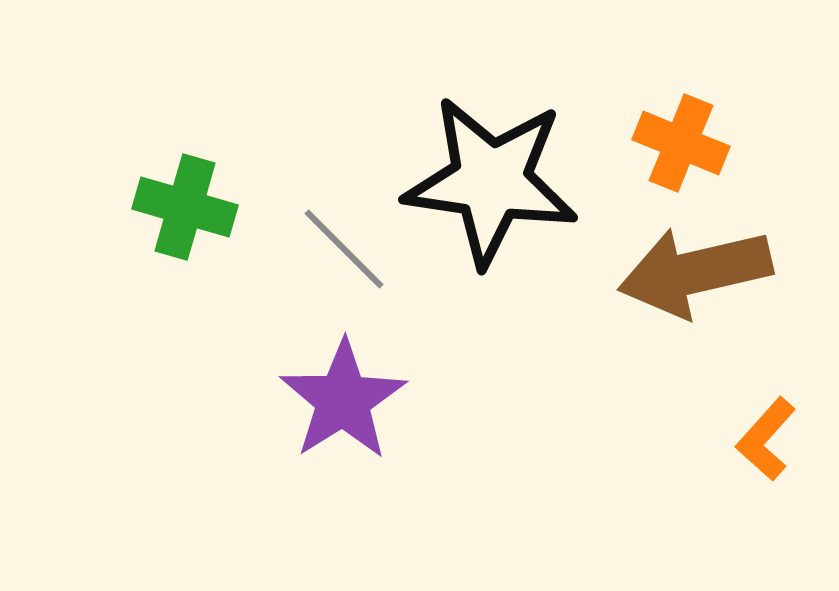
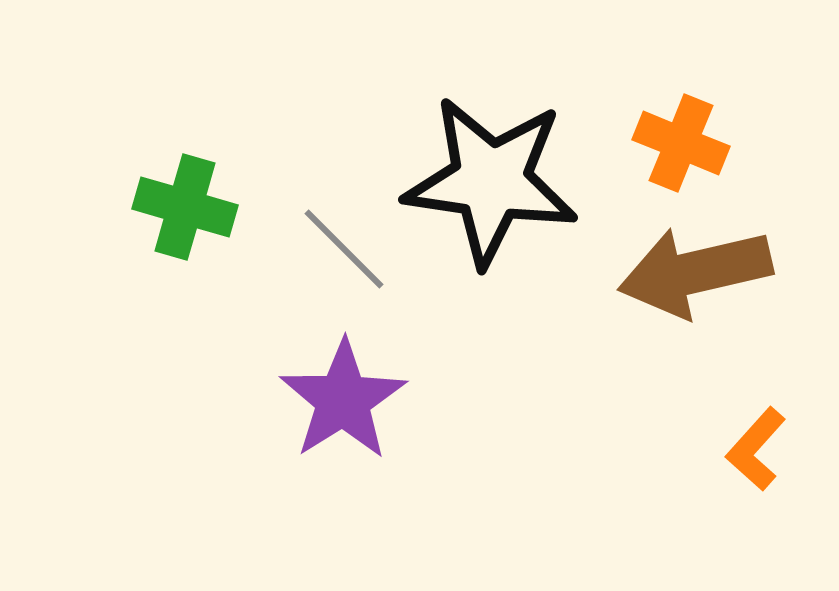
orange L-shape: moved 10 px left, 10 px down
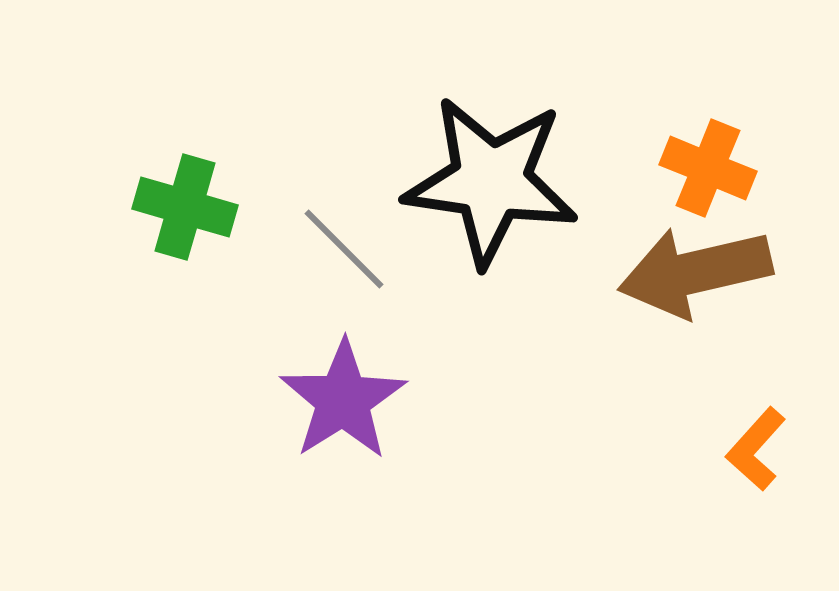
orange cross: moved 27 px right, 25 px down
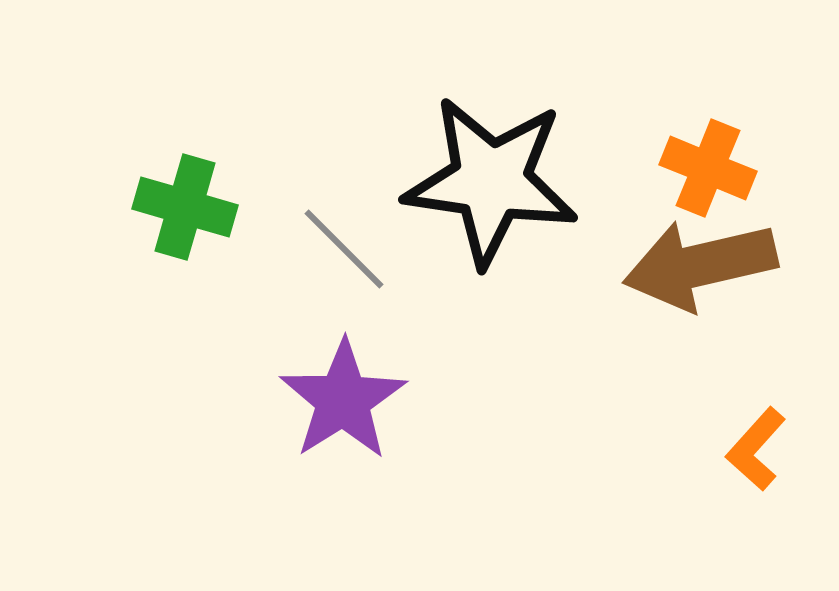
brown arrow: moved 5 px right, 7 px up
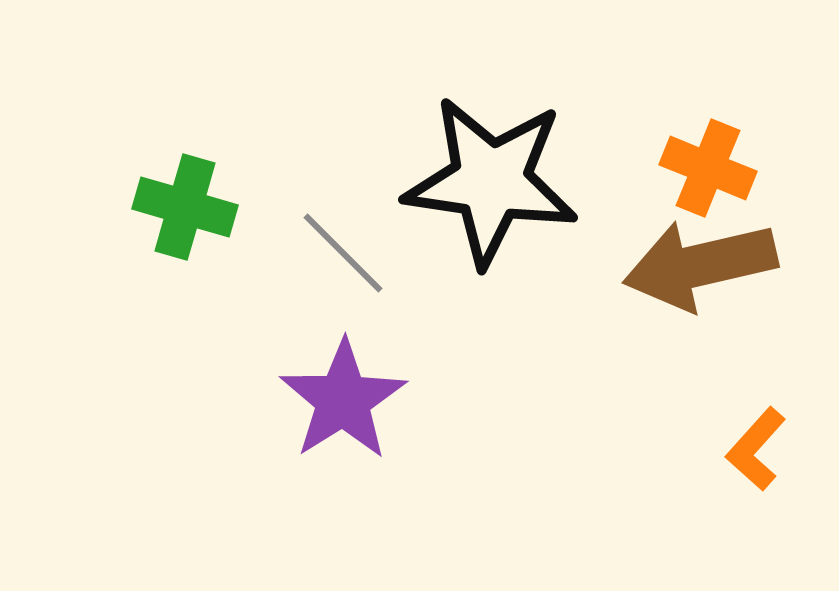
gray line: moved 1 px left, 4 px down
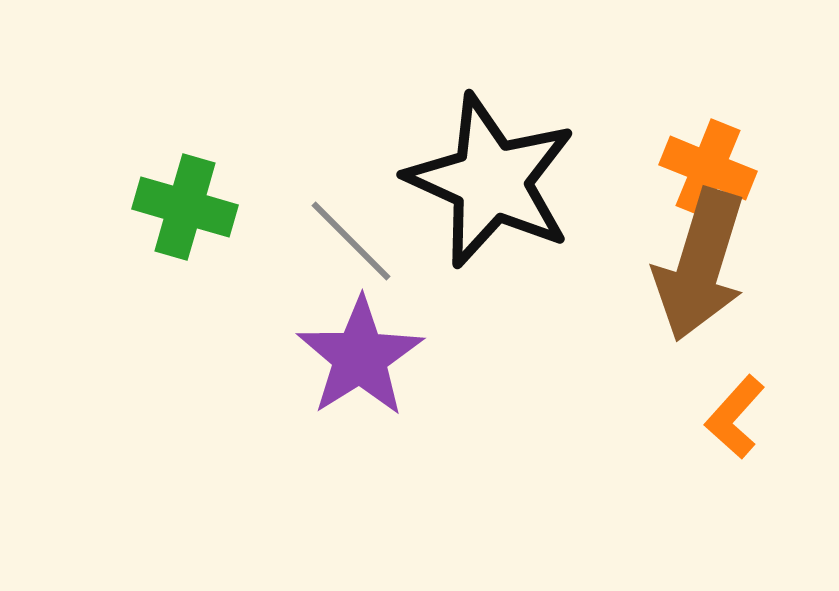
black star: rotated 16 degrees clockwise
gray line: moved 8 px right, 12 px up
brown arrow: rotated 60 degrees counterclockwise
purple star: moved 17 px right, 43 px up
orange L-shape: moved 21 px left, 32 px up
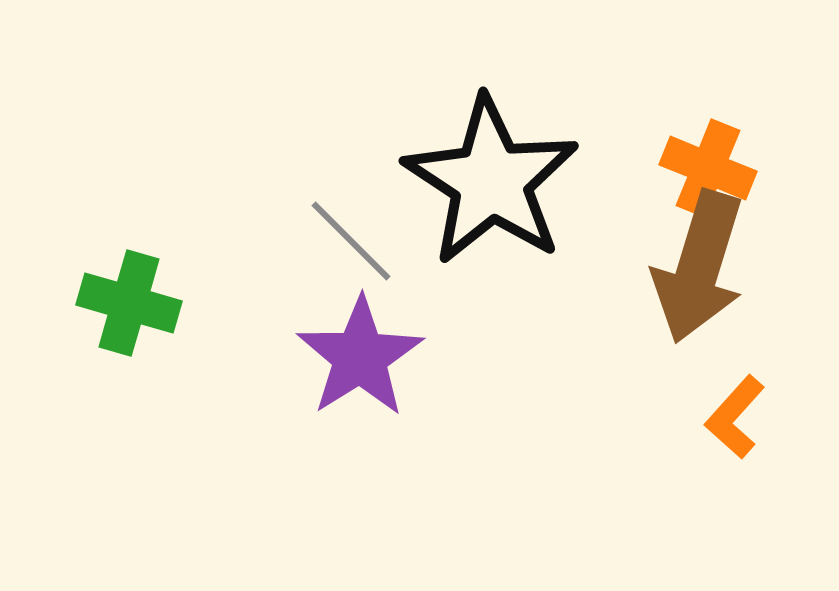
black star: rotated 9 degrees clockwise
green cross: moved 56 px left, 96 px down
brown arrow: moved 1 px left, 2 px down
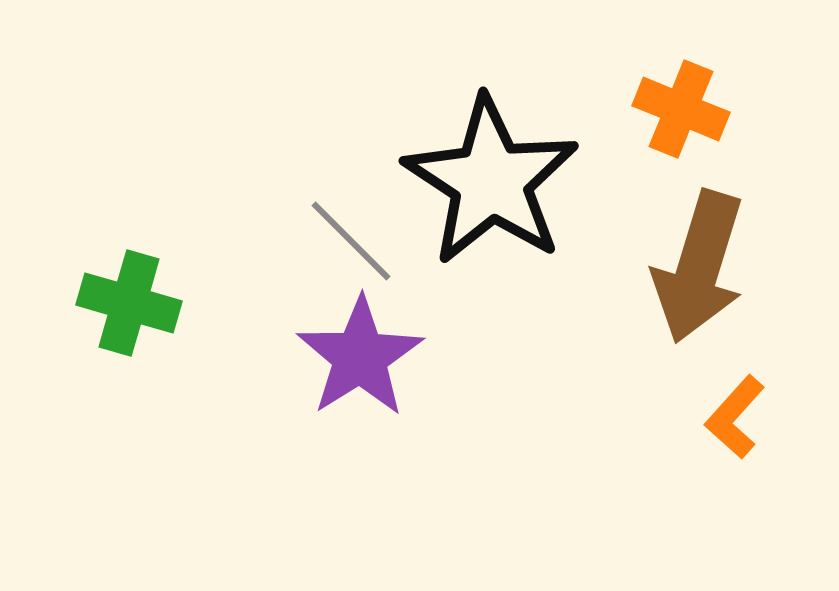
orange cross: moved 27 px left, 59 px up
